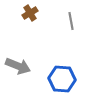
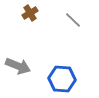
gray line: moved 2 px right, 1 px up; rotated 36 degrees counterclockwise
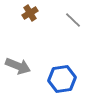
blue hexagon: rotated 12 degrees counterclockwise
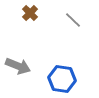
brown cross: rotated 14 degrees counterclockwise
blue hexagon: rotated 16 degrees clockwise
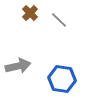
gray line: moved 14 px left
gray arrow: rotated 35 degrees counterclockwise
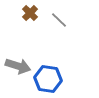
gray arrow: rotated 30 degrees clockwise
blue hexagon: moved 14 px left
